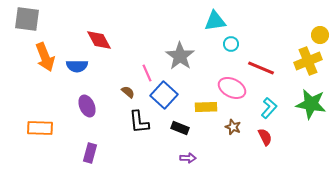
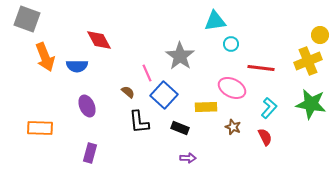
gray square: rotated 12 degrees clockwise
red line: rotated 16 degrees counterclockwise
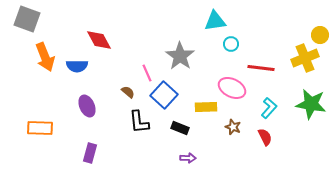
yellow cross: moved 3 px left, 3 px up
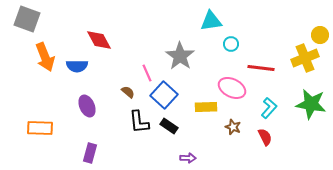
cyan triangle: moved 4 px left
black rectangle: moved 11 px left, 2 px up; rotated 12 degrees clockwise
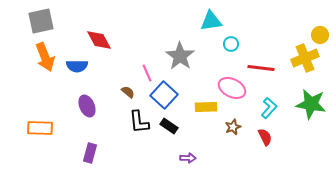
gray square: moved 14 px right, 2 px down; rotated 32 degrees counterclockwise
brown star: rotated 28 degrees clockwise
